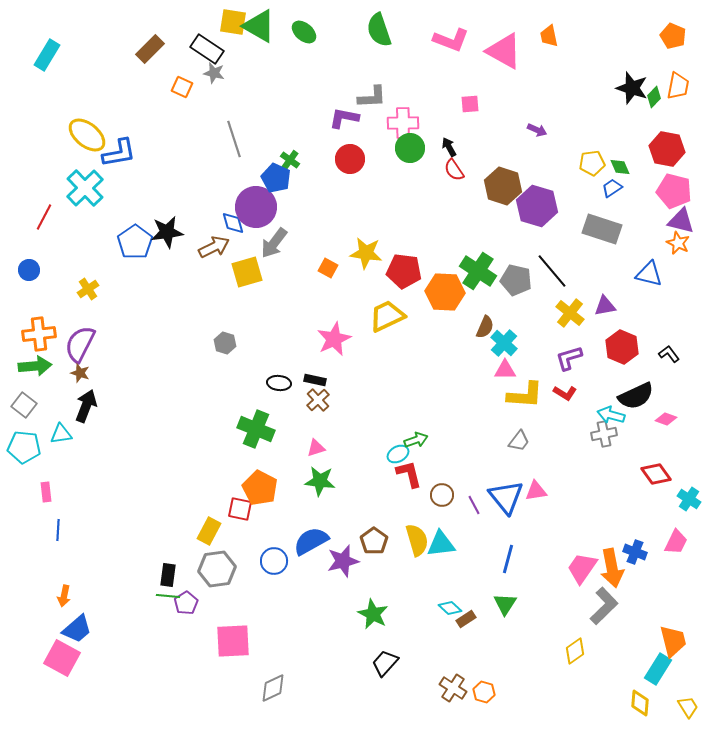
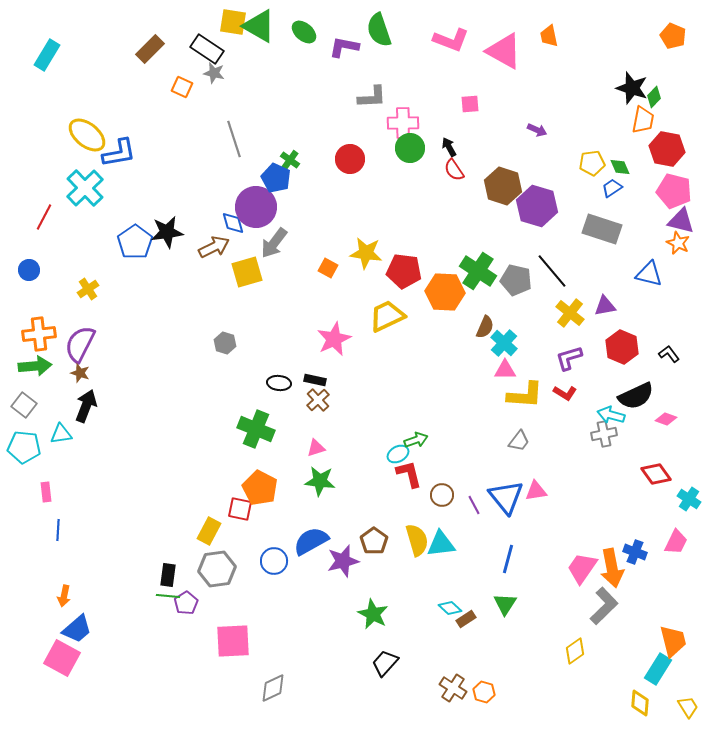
orange trapezoid at (678, 86): moved 35 px left, 34 px down
purple L-shape at (344, 118): moved 71 px up
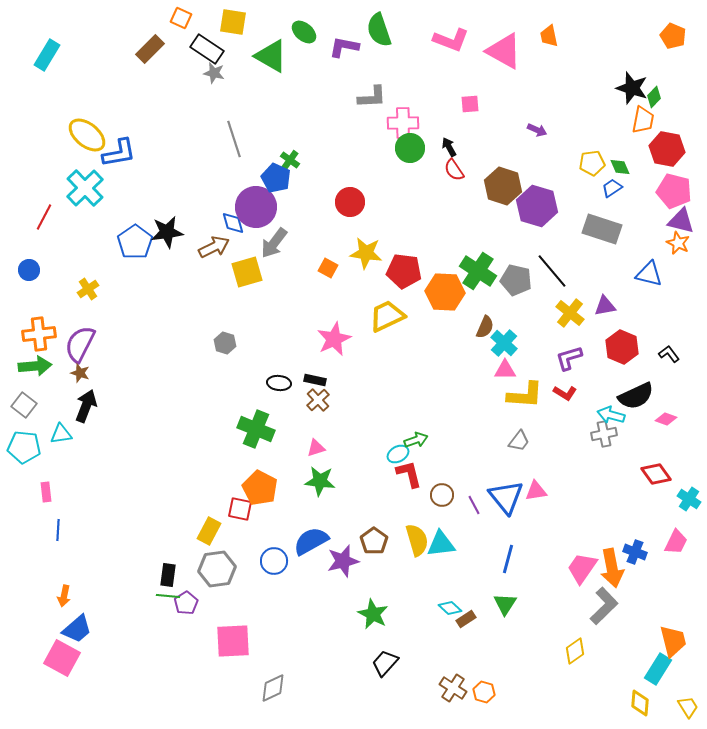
green triangle at (259, 26): moved 12 px right, 30 px down
orange square at (182, 87): moved 1 px left, 69 px up
red circle at (350, 159): moved 43 px down
